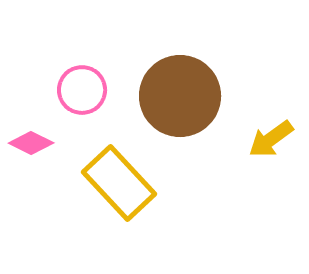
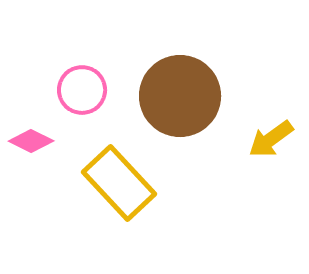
pink diamond: moved 2 px up
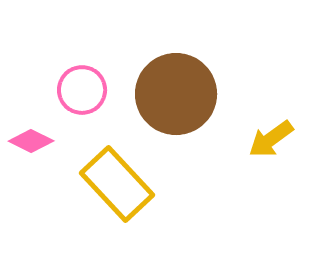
brown circle: moved 4 px left, 2 px up
yellow rectangle: moved 2 px left, 1 px down
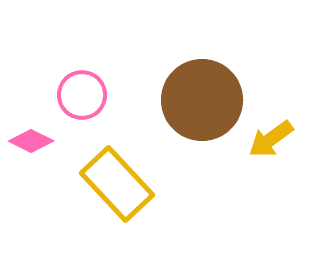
pink circle: moved 5 px down
brown circle: moved 26 px right, 6 px down
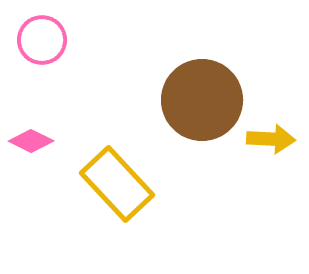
pink circle: moved 40 px left, 55 px up
yellow arrow: rotated 141 degrees counterclockwise
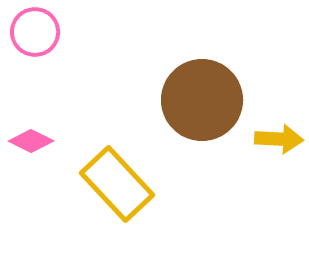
pink circle: moved 7 px left, 8 px up
yellow arrow: moved 8 px right
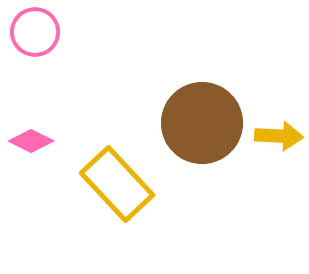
brown circle: moved 23 px down
yellow arrow: moved 3 px up
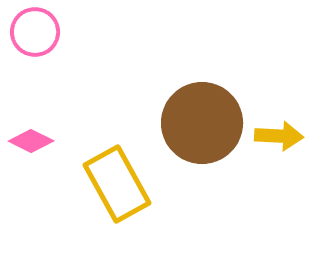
yellow rectangle: rotated 14 degrees clockwise
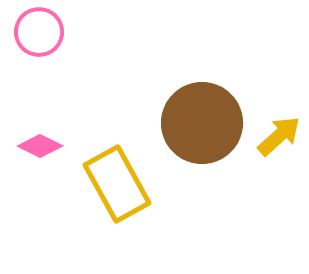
pink circle: moved 4 px right
yellow arrow: rotated 45 degrees counterclockwise
pink diamond: moved 9 px right, 5 px down
